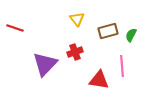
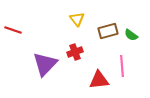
red line: moved 2 px left, 2 px down
green semicircle: rotated 80 degrees counterclockwise
red triangle: rotated 15 degrees counterclockwise
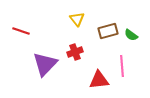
red line: moved 8 px right, 1 px down
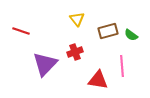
red triangle: moved 1 px left; rotated 15 degrees clockwise
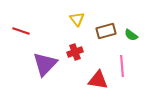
brown rectangle: moved 2 px left
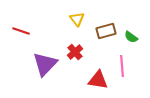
green semicircle: moved 2 px down
red cross: rotated 21 degrees counterclockwise
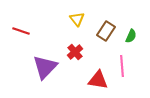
brown rectangle: rotated 42 degrees counterclockwise
green semicircle: moved 1 px up; rotated 104 degrees counterclockwise
purple triangle: moved 3 px down
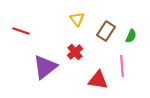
purple triangle: rotated 8 degrees clockwise
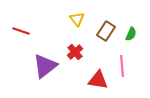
green semicircle: moved 2 px up
purple triangle: moved 1 px up
